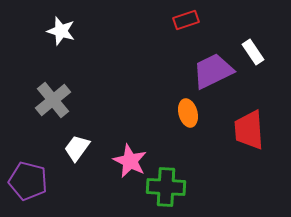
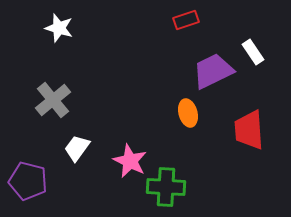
white star: moved 2 px left, 3 px up
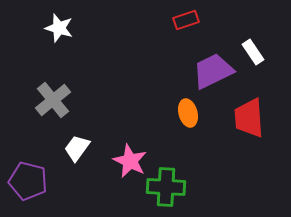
red trapezoid: moved 12 px up
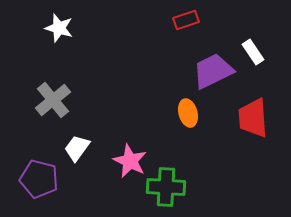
red trapezoid: moved 4 px right
purple pentagon: moved 11 px right, 2 px up
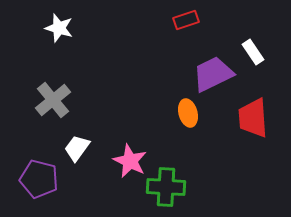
purple trapezoid: moved 3 px down
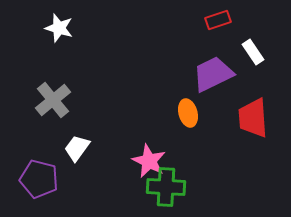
red rectangle: moved 32 px right
pink star: moved 19 px right
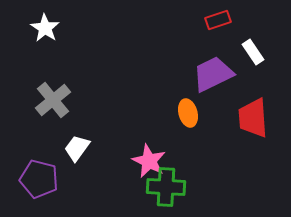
white star: moved 14 px left; rotated 16 degrees clockwise
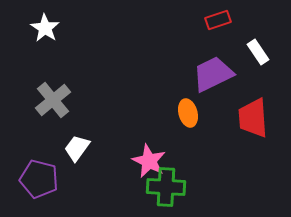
white rectangle: moved 5 px right
